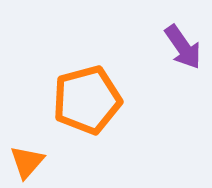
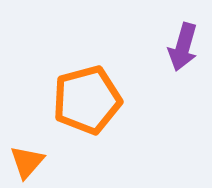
purple arrow: rotated 51 degrees clockwise
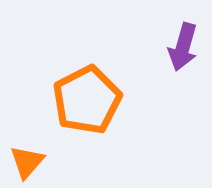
orange pentagon: rotated 12 degrees counterclockwise
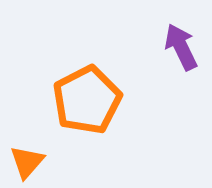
purple arrow: moved 2 px left; rotated 138 degrees clockwise
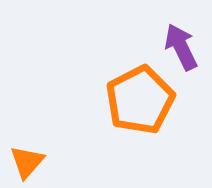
orange pentagon: moved 53 px right
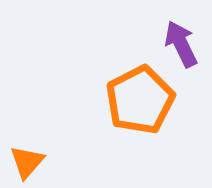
purple arrow: moved 3 px up
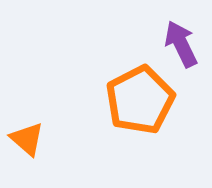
orange triangle: moved 23 px up; rotated 30 degrees counterclockwise
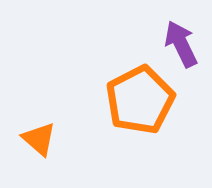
orange triangle: moved 12 px right
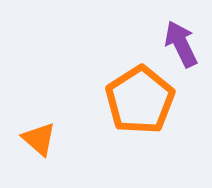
orange pentagon: rotated 6 degrees counterclockwise
